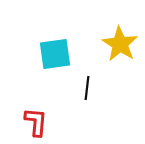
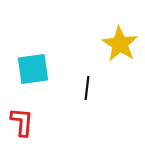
cyan square: moved 22 px left, 15 px down
red L-shape: moved 14 px left
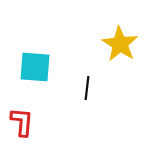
cyan square: moved 2 px right, 2 px up; rotated 12 degrees clockwise
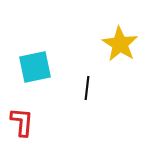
cyan square: rotated 16 degrees counterclockwise
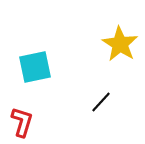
black line: moved 14 px right, 14 px down; rotated 35 degrees clockwise
red L-shape: rotated 12 degrees clockwise
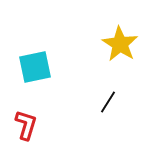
black line: moved 7 px right; rotated 10 degrees counterclockwise
red L-shape: moved 4 px right, 3 px down
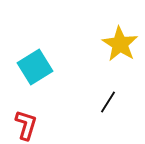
cyan square: rotated 20 degrees counterclockwise
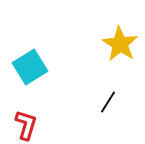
cyan square: moved 5 px left
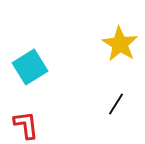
black line: moved 8 px right, 2 px down
red L-shape: rotated 24 degrees counterclockwise
